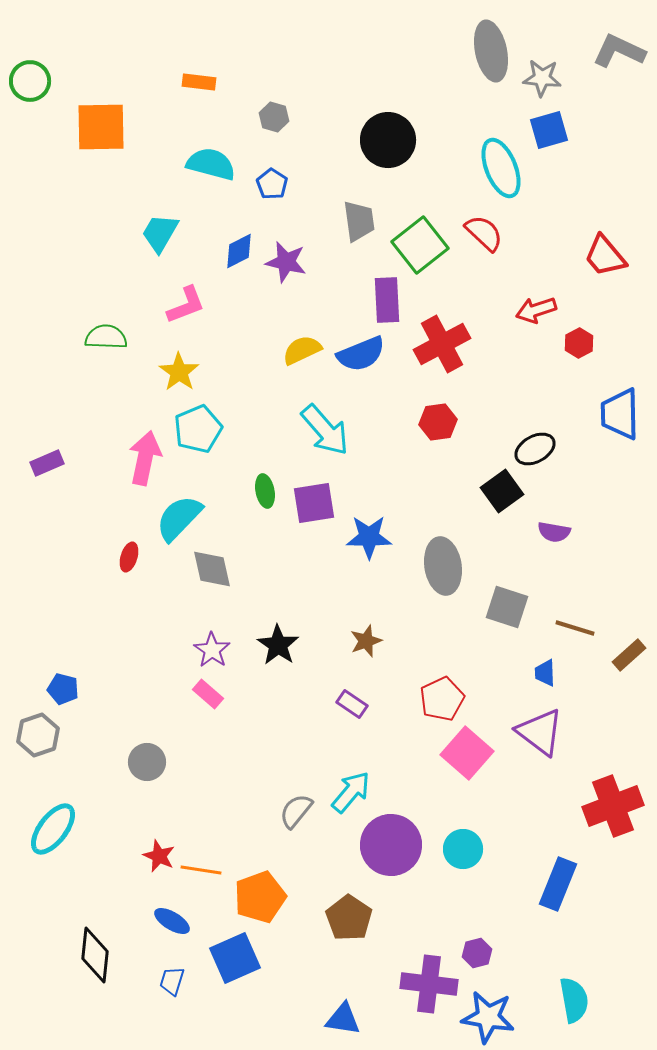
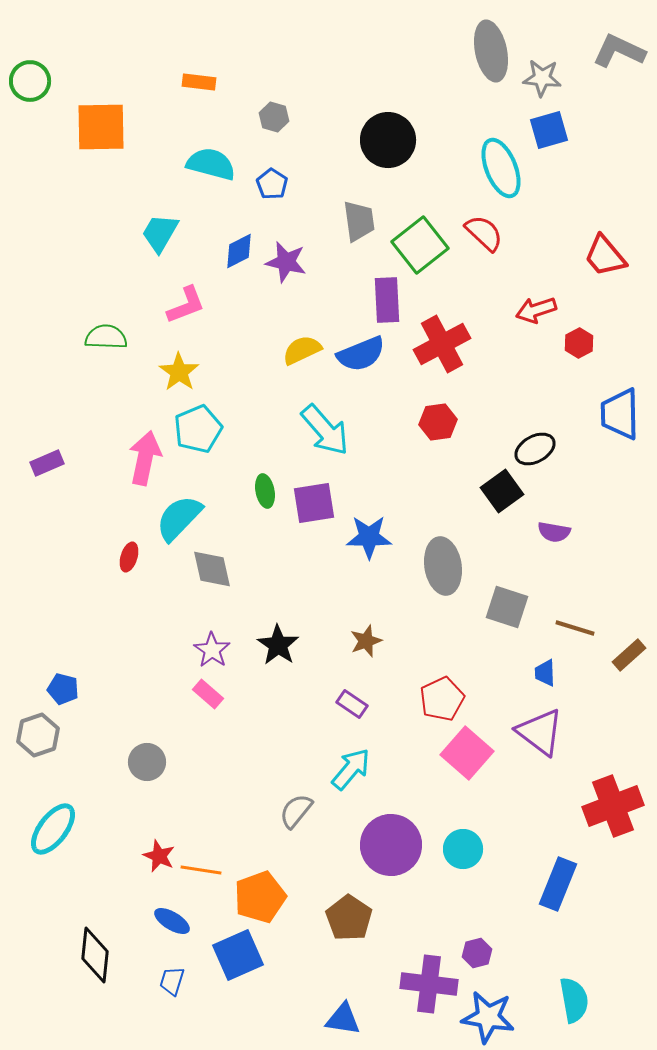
cyan arrow at (351, 792): moved 23 px up
blue square at (235, 958): moved 3 px right, 3 px up
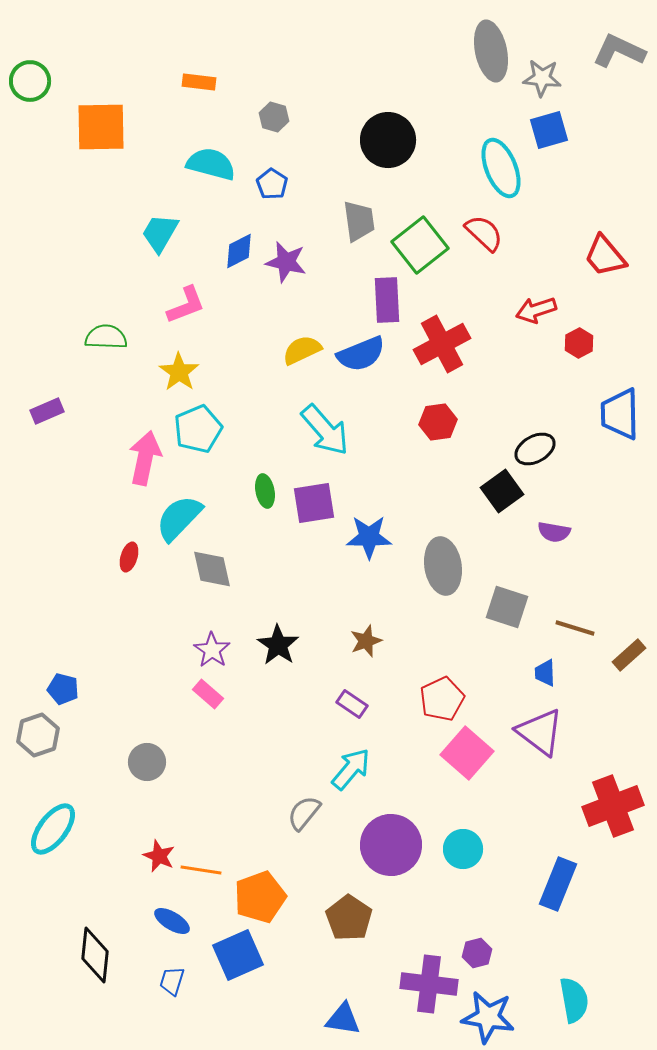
purple rectangle at (47, 463): moved 52 px up
gray semicircle at (296, 811): moved 8 px right, 2 px down
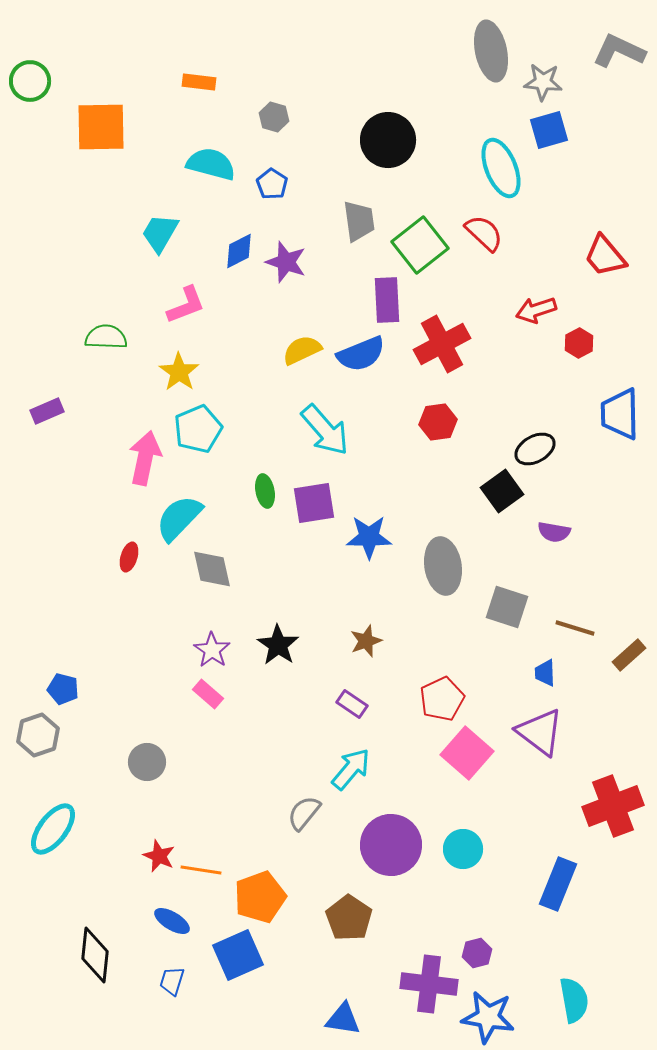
gray star at (542, 78): moved 1 px right, 4 px down
purple star at (286, 262): rotated 6 degrees clockwise
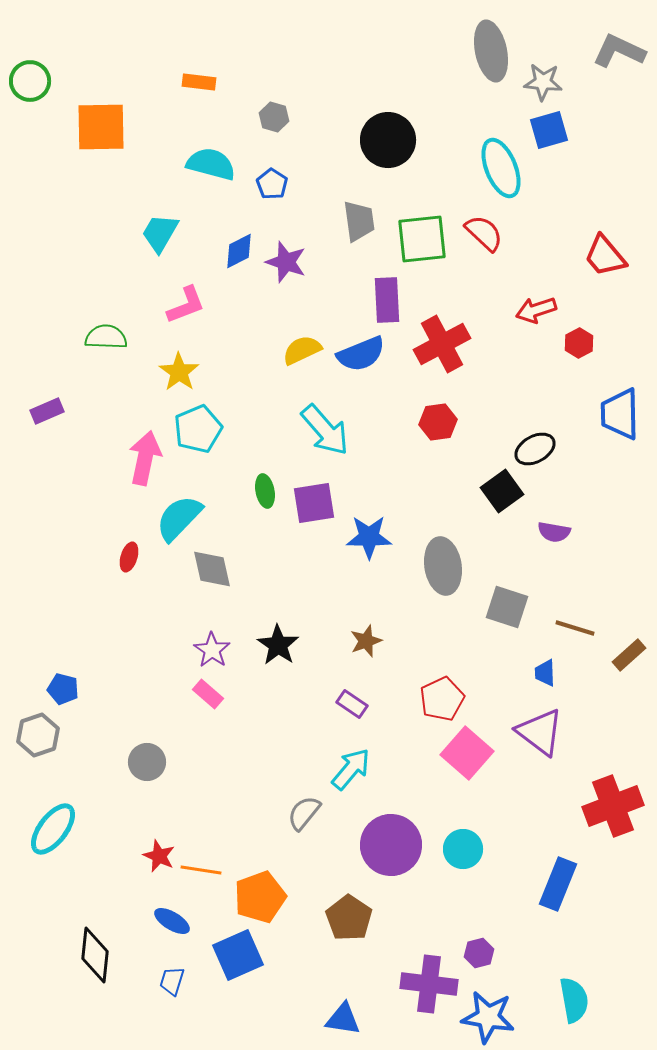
green square at (420, 245): moved 2 px right, 6 px up; rotated 32 degrees clockwise
purple hexagon at (477, 953): moved 2 px right
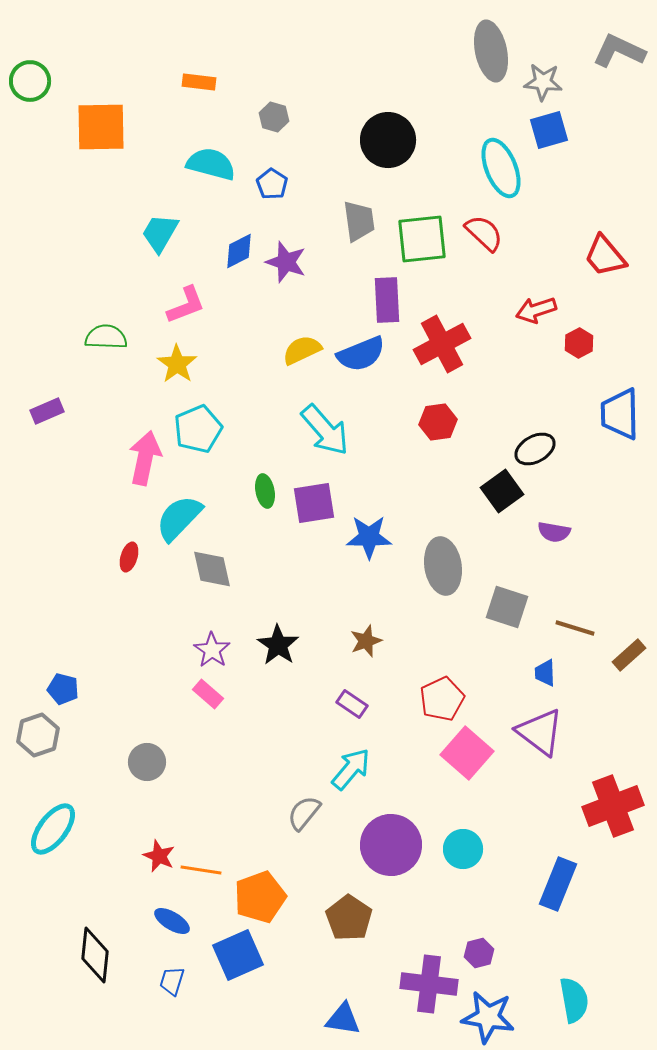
yellow star at (179, 372): moved 2 px left, 8 px up
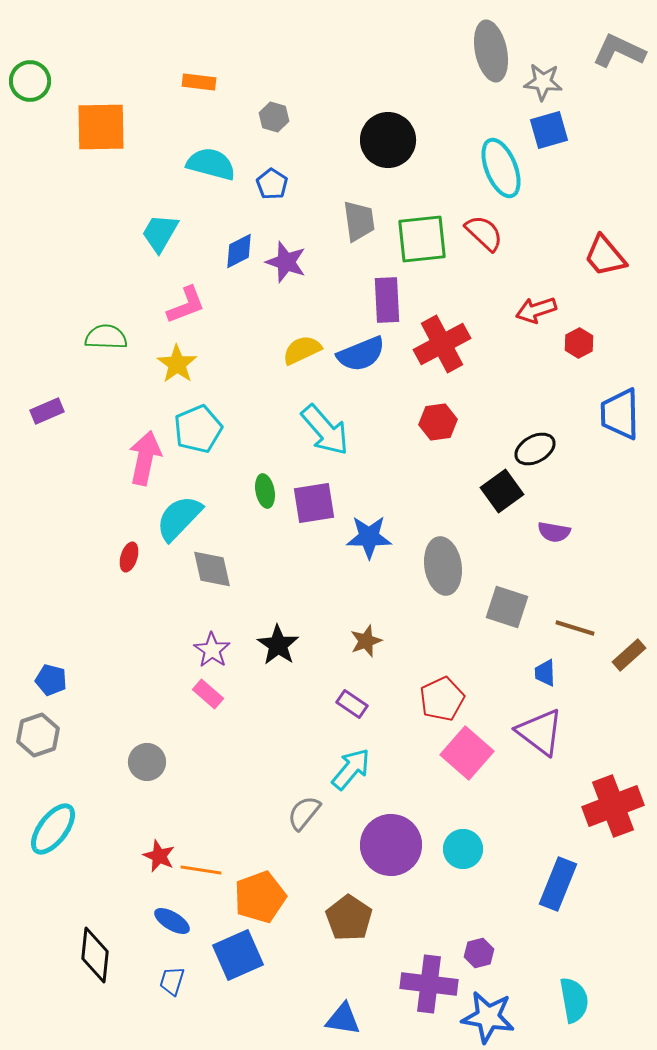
blue pentagon at (63, 689): moved 12 px left, 9 px up
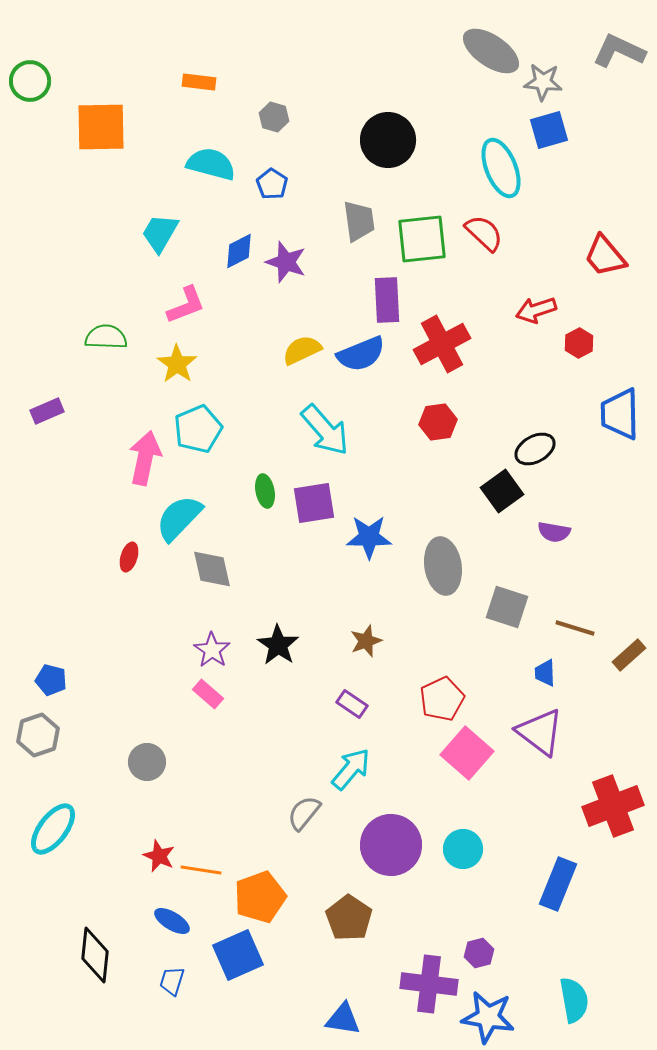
gray ellipse at (491, 51): rotated 44 degrees counterclockwise
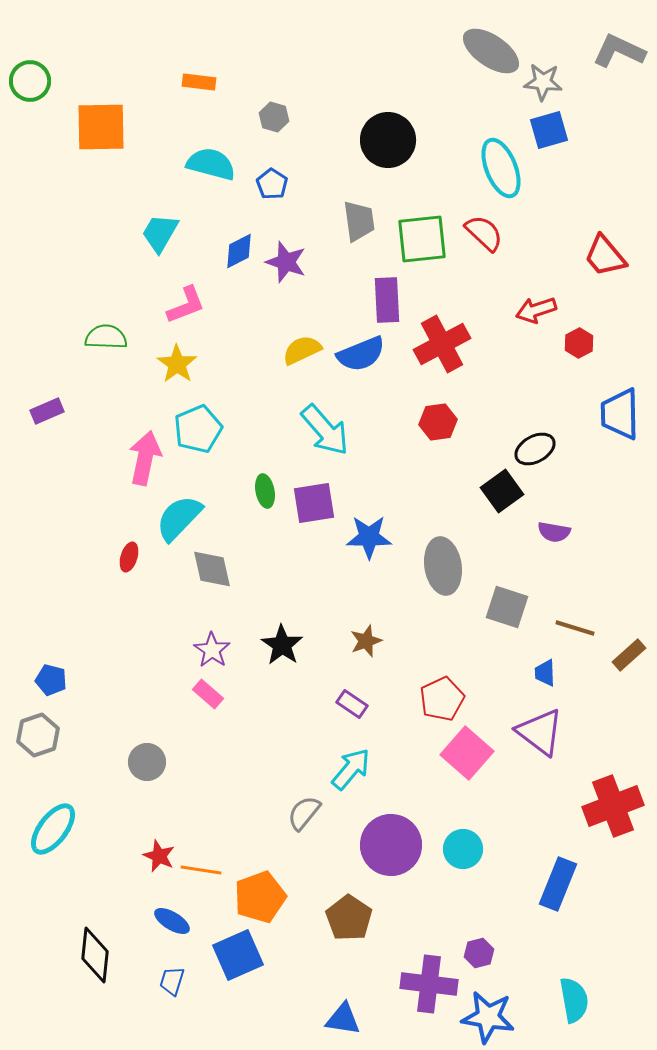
black star at (278, 645): moved 4 px right
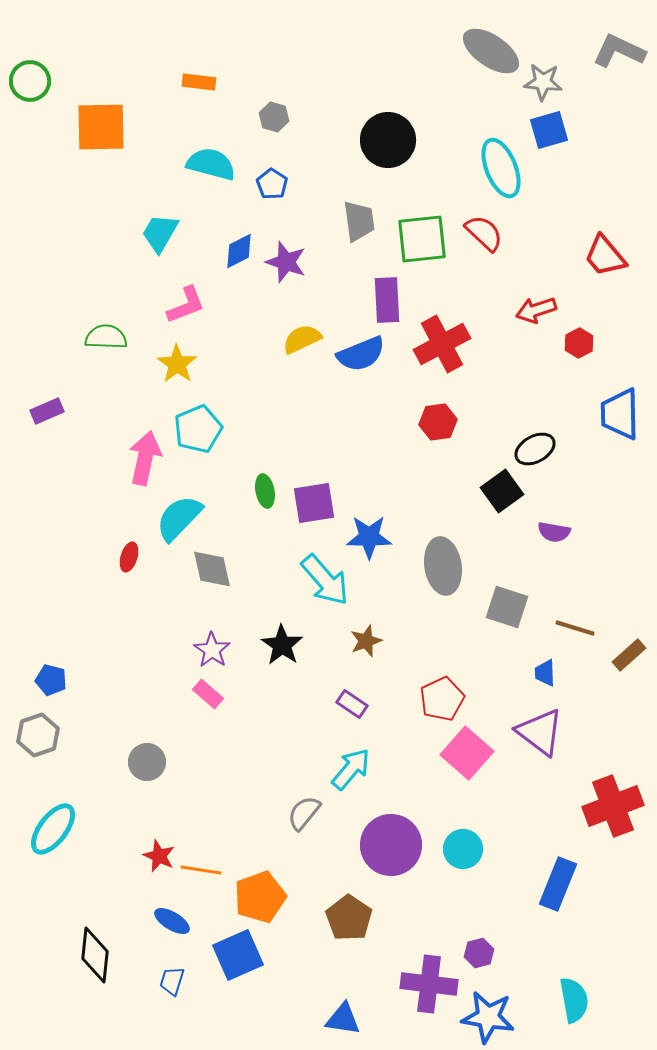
yellow semicircle at (302, 350): moved 11 px up
cyan arrow at (325, 430): moved 150 px down
